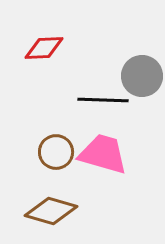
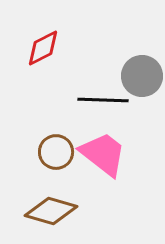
red diamond: moved 1 px left; rotated 24 degrees counterclockwise
pink trapezoid: rotated 22 degrees clockwise
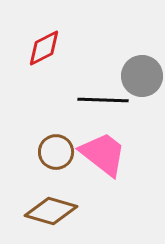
red diamond: moved 1 px right
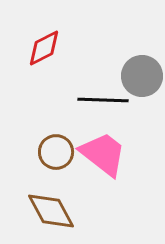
brown diamond: rotated 45 degrees clockwise
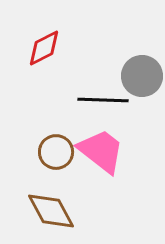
pink trapezoid: moved 2 px left, 3 px up
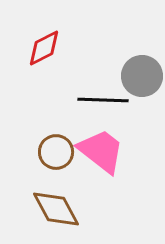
brown diamond: moved 5 px right, 2 px up
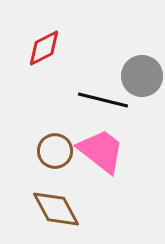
black line: rotated 12 degrees clockwise
brown circle: moved 1 px left, 1 px up
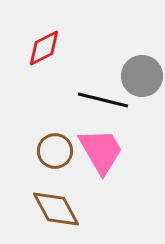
pink trapezoid: rotated 22 degrees clockwise
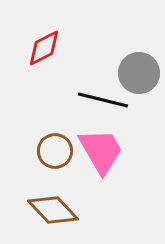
gray circle: moved 3 px left, 3 px up
brown diamond: moved 3 px left, 1 px down; rotated 15 degrees counterclockwise
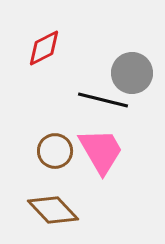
gray circle: moved 7 px left
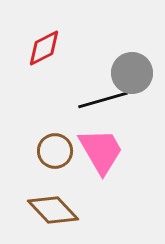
black line: rotated 30 degrees counterclockwise
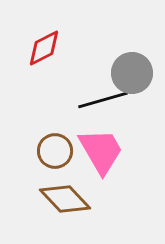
brown diamond: moved 12 px right, 11 px up
